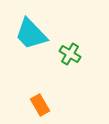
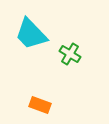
orange rectangle: rotated 40 degrees counterclockwise
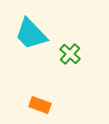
green cross: rotated 10 degrees clockwise
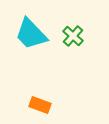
green cross: moved 3 px right, 18 px up
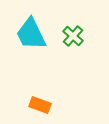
cyan trapezoid: rotated 18 degrees clockwise
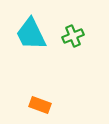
green cross: rotated 25 degrees clockwise
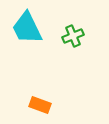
cyan trapezoid: moved 4 px left, 6 px up
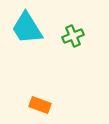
cyan trapezoid: rotated 6 degrees counterclockwise
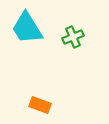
green cross: moved 1 px down
